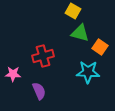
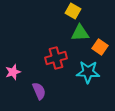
green triangle: rotated 18 degrees counterclockwise
red cross: moved 13 px right, 2 px down
pink star: moved 2 px up; rotated 21 degrees counterclockwise
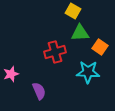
red cross: moved 1 px left, 6 px up
pink star: moved 2 px left, 2 px down
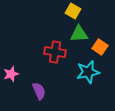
green triangle: moved 1 px left, 1 px down
red cross: rotated 25 degrees clockwise
cyan star: rotated 15 degrees counterclockwise
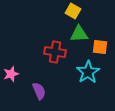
orange square: rotated 28 degrees counterclockwise
cyan star: rotated 20 degrees counterclockwise
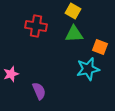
green triangle: moved 5 px left
orange square: rotated 14 degrees clockwise
red cross: moved 19 px left, 26 px up
cyan star: moved 3 px up; rotated 20 degrees clockwise
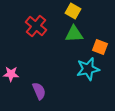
red cross: rotated 30 degrees clockwise
pink star: rotated 21 degrees clockwise
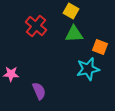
yellow square: moved 2 px left
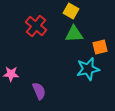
orange square: rotated 35 degrees counterclockwise
